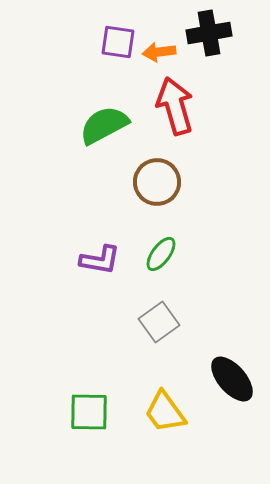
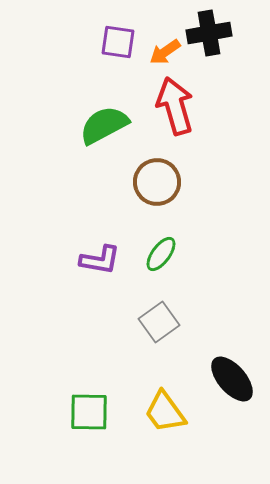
orange arrow: moved 6 px right; rotated 28 degrees counterclockwise
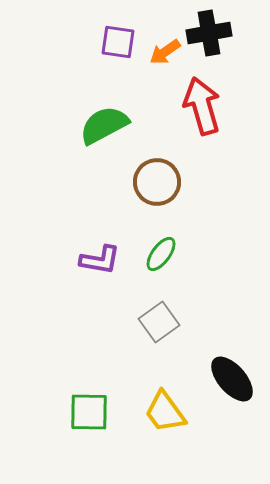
red arrow: moved 27 px right
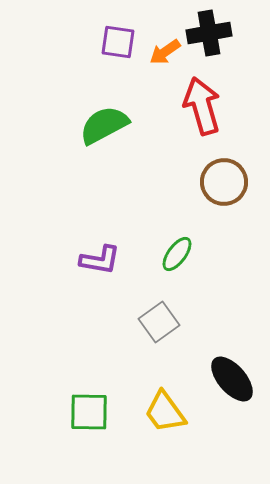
brown circle: moved 67 px right
green ellipse: moved 16 px right
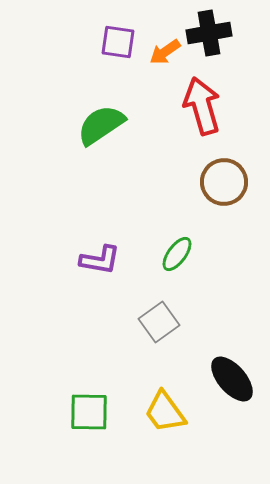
green semicircle: moved 3 px left; rotated 6 degrees counterclockwise
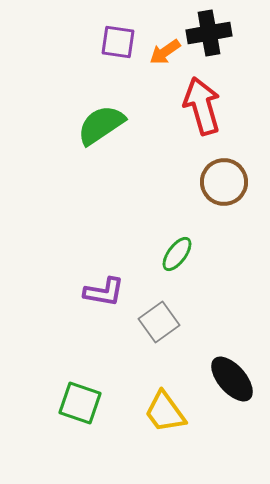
purple L-shape: moved 4 px right, 32 px down
green square: moved 9 px left, 9 px up; rotated 18 degrees clockwise
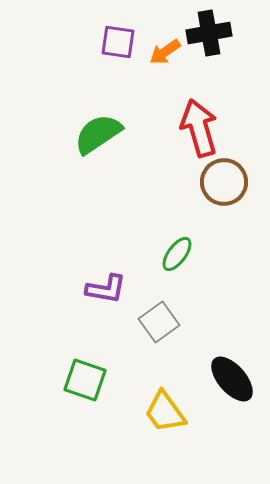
red arrow: moved 3 px left, 22 px down
green semicircle: moved 3 px left, 9 px down
purple L-shape: moved 2 px right, 3 px up
green square: moved 5 px right, 23 px up
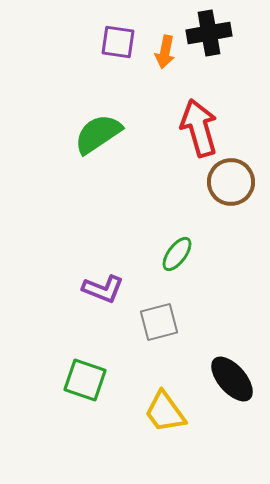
orange arrow: rotated 44 degrees counterclockwise
brown circle: moved 7 px right
purple L-shape: moved 3 px left; rotated 12 degrees clockwise
gray square: rotated 21 degrees clockwise
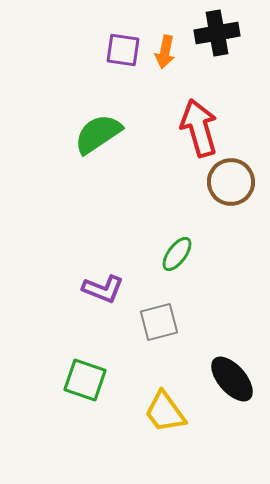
black cross: moved 8 px right
purple square: moved 5 px right, 8 px down
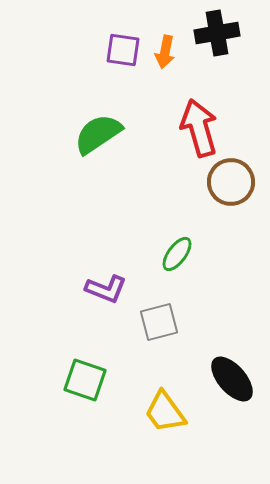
purple L-shape: moved 3 px right
